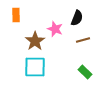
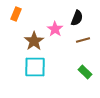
orange rectangle: moved 1 px up; rotated 24 degrees clockwise
pink star: rotated 14 degrees clockwise
brown star: moved 1 px left
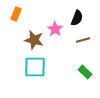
brown star: moved 1 px up; rotated 24 degrees counterclockwise
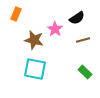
black semicircle: rotated 35 degrees clockwise
cyan square: moved 2 px down; rotated 10 degrees clockwise
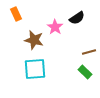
orange rectangle: rotated 48 degrees counterclockwise
pink star: moved 2 px up
brown line: moved 6 px right, 12 px down
cyan square: rotated 15 degrees counterclockwise
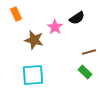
cyan square: moved 2 px left, 6 px down
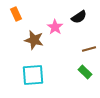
black semicircle: moved 2 px right, 1 px up
brown line: moved 3 px up
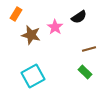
orange rectangle: rotated 56 degrees clockwise
brown star: moved 3 px left, 5 px up
cyan square: moved 1 px down; rotated 25 degrees counterclockwise
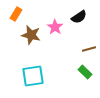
cyan square: rotated 20 degrees clockwise
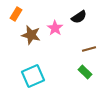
pink star: moved 1 px down
cyan square: rotated 15 degrees counterclockwise
